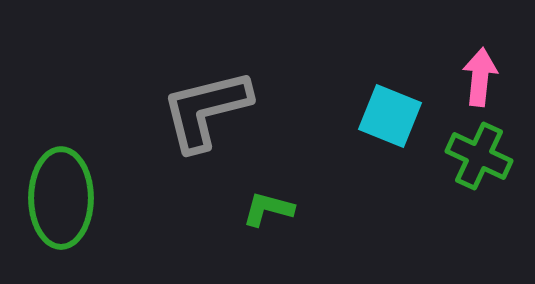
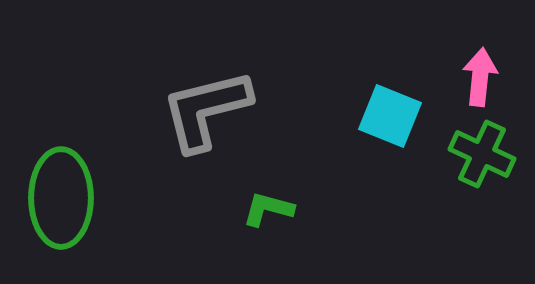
green cross: moved 3 px right, 2 px up
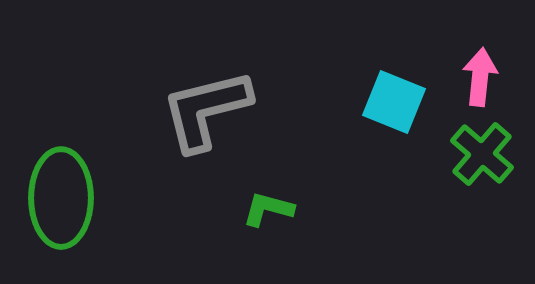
cyan square: moved 4 px right, 14 px up
green cross: rotated 16 degrees clockwise
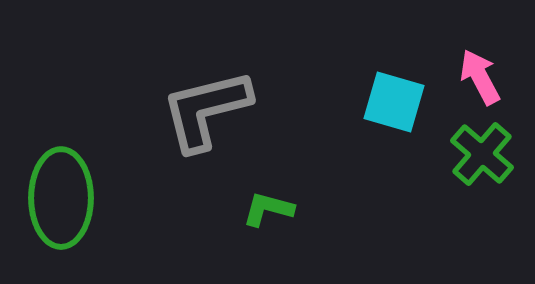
pink arrow: rotated 34 degrees counterclockwise
cyan square: rotated 6 degrees counterclockwise
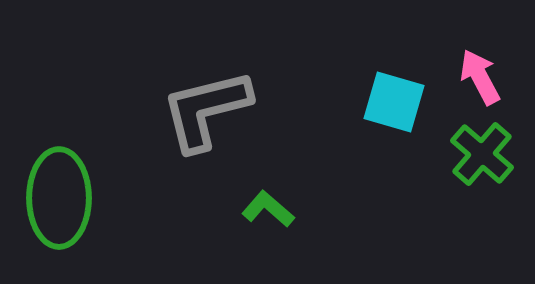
green ellipse: moved 2 px left
green L-shape: rotated 26 degrees clockwise
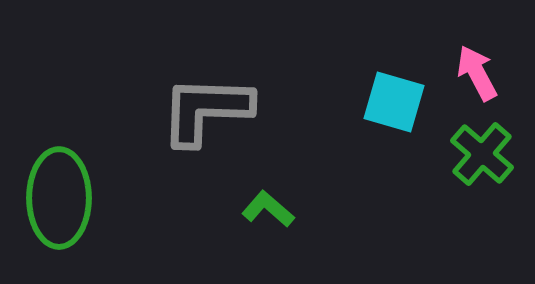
pink arrow: moved 3 px left, 4 px up
gray L-shape: rotated 16 degrees clockwise
